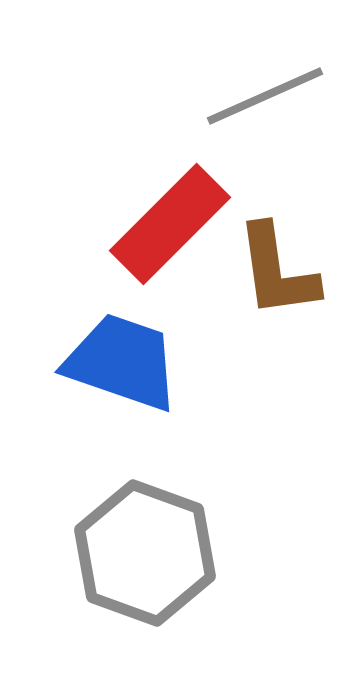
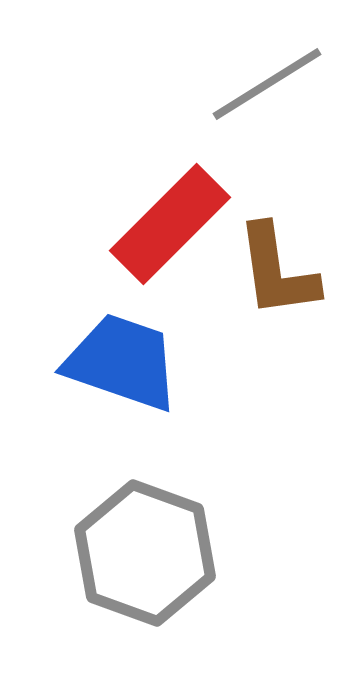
gray line: moved 2 px right, 12 px up; rotated 8 degrees counterclockwise
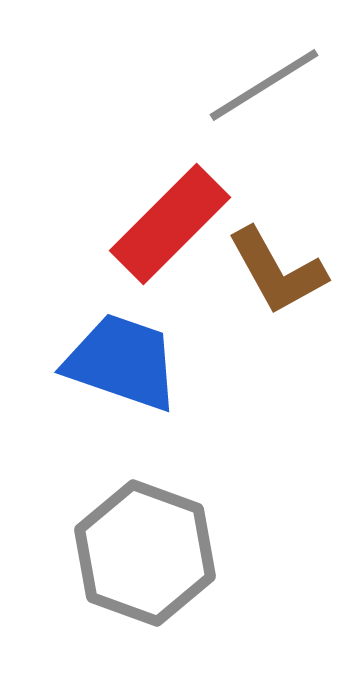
gray line: moved 3 px left, 1 px down
brown L-shape: rotated 21 degrees counterclockwise
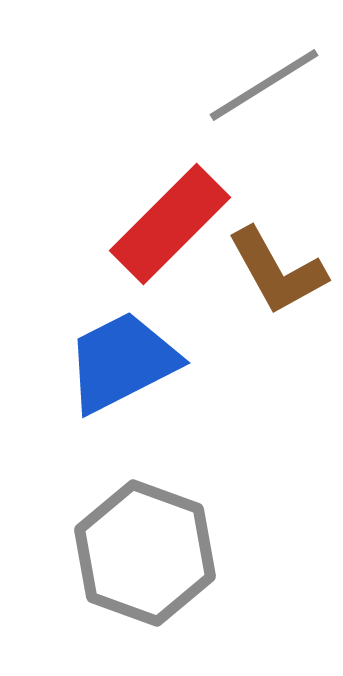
blue trapezoid: rotated 46 degrees counterclockwise
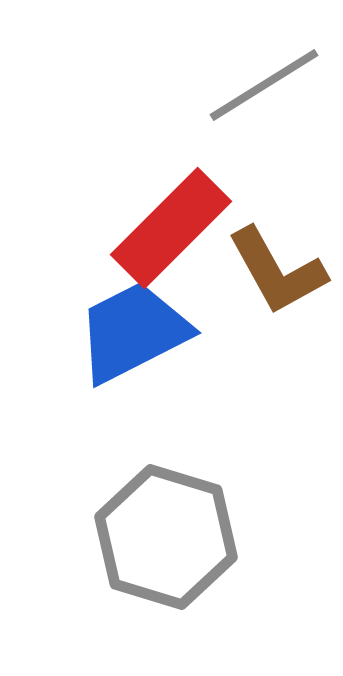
red rectangle: moved 1 px right, 4 px down
blue trapezoid: moved 11 px right, 30 px up
gray hexagon: moved 21 px right, 16 px up; rotated 3 degrees counterclockwise
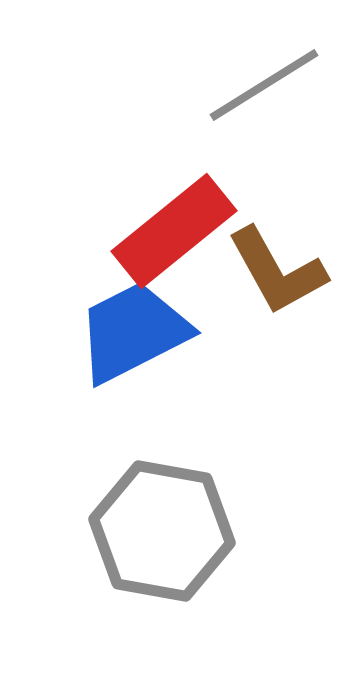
red rectangle: moved 3 px right, 3 px down; rotated 6 degrees clockwise
gray hexagon: moved 4 px left, 6 px up; rotated 7 degrees counterclockwise
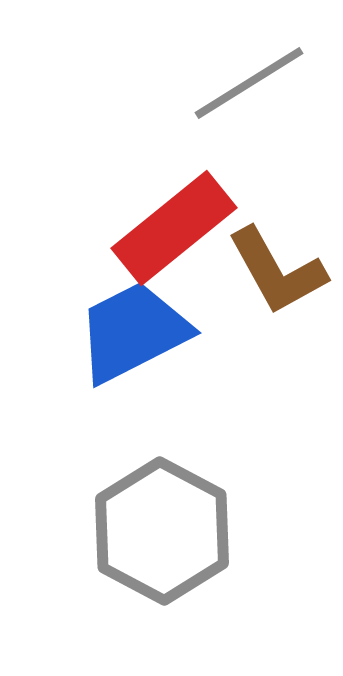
gray line: moved 15 px left, 2 px up
red rectangle: moved 3 px up
gray hexagon: rotated 18 degrees clockwise
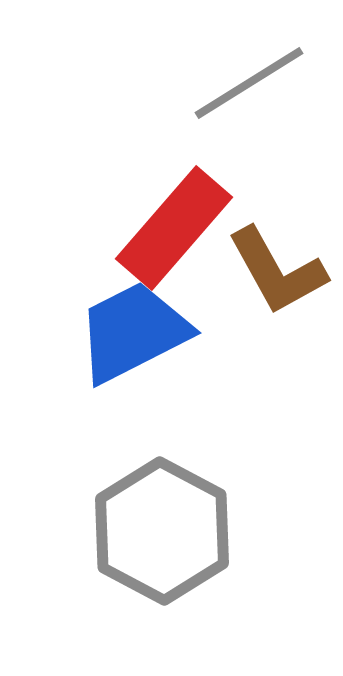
red rectangle: rotated 10 degrees counterclockwise
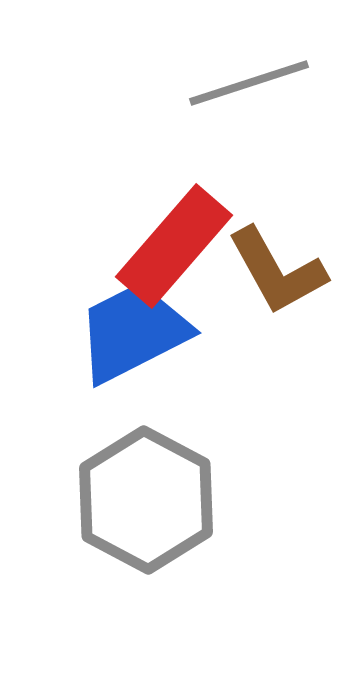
gray line: rotated 14 degrees clockwise
red rectangle: moved 18 px down
gray hexagon: moved 16 px left, 31 px up
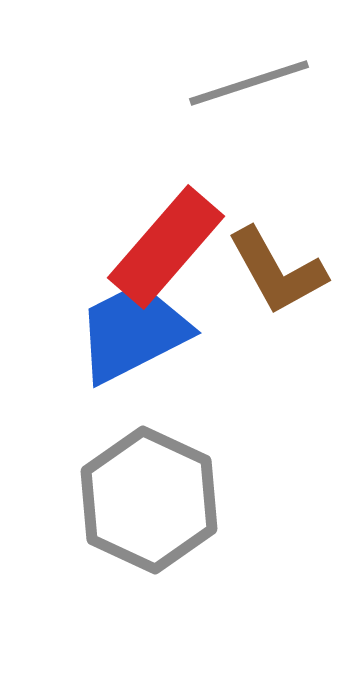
red rectangle: moved 8 px left, 1 px down
gray hexagon: moved 3 px right; rotated 3 degrees counterclockwise
